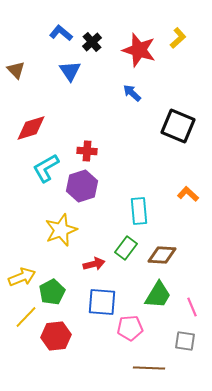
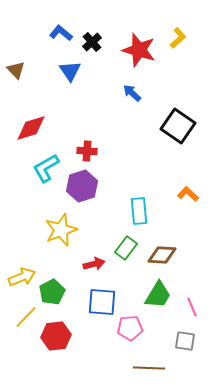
black square: rotated 12 degrees clockwise
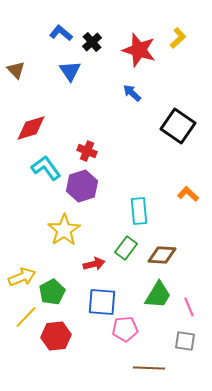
red cross: rotated 18 degrees clockwise
cyan L-shape: rotated 84 degrees clockwise
yellow star: moved 3 px right; rotated 12 degrees counterclockwise
pink line: moved 3 px left
pink pentagon: moved 5 px left, 1 px down
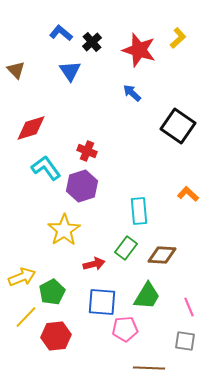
green trapezoid: moved 11 px left, 1 px down
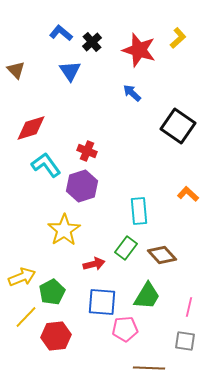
cyan L-shape: moved 3 px up
brown diamond: rotated 44 degrees clockwise
pink line: rotated 36 degrees clockwise
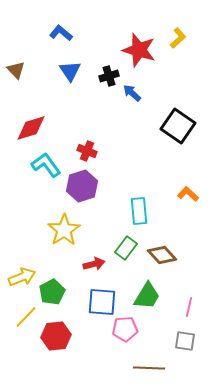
black cross: moved 17 px right, 34 px down; rotated 24 degrees clockwise
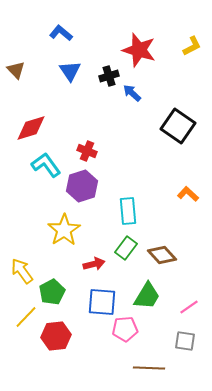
yellow L-shape: moved 14 px right, 8 px down; rotated 15 degrees clockwise
cyan rectangle: moved 11 px left
yellow arrow: moved 6 px up; rotated 104 degrees counterclockwise
pink line: rotated 42 degrees clockwise
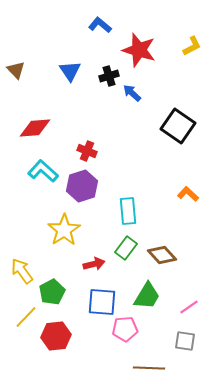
blue L-shape: moved 39 px right, 8 px up
red diamond: moved 4 px right; rotated 12 degrees clockwise
cyan L-shape: moved 3 px left, 6 px down; rotated 12 degrees counterclockwise
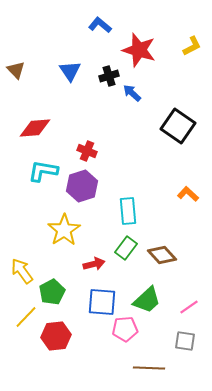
cyan L-shape: rotated 32 degrees counterclockwise
green trapezoid: moved 4 px down; rotated 16 degrees clockwise
